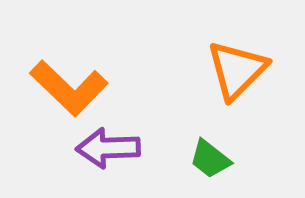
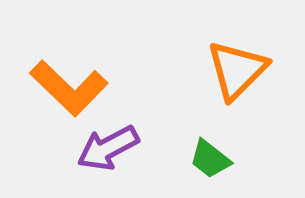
purple arrow: rotated 26 degrees counterclockwise
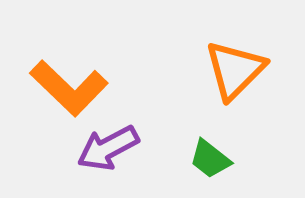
orange triangle: moved 2 px left
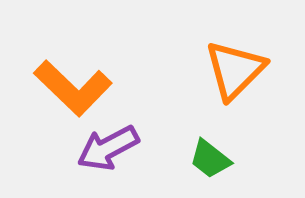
orange L-shape: moved 4 px right
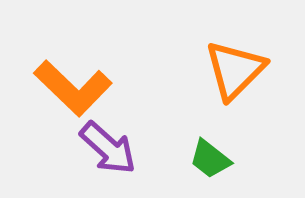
purple arrow: rotated 110 degrees counterclockwise
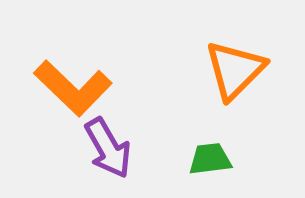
purple arrow: rotated 18 degrees clockwise
green trapezoid: rotated 135 degrees clockwise
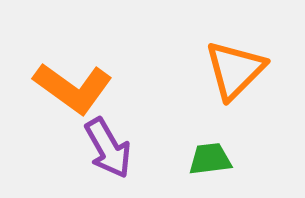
orange L-shape: rotated 8 degrees counterclockwise
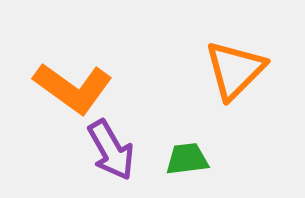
purple arrow: moved 3 px right, 2 px down
green trapezoid: moved 23 px left
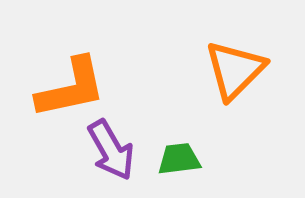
orange L-shape: moved 2 px left; rotated 48 degrees counterclockwise
green trapezoid: moved 8 px left
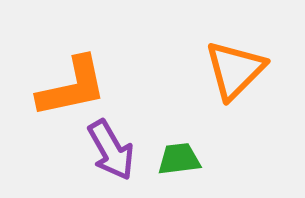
orange L-shape: moved 1 px right, 1 px up
